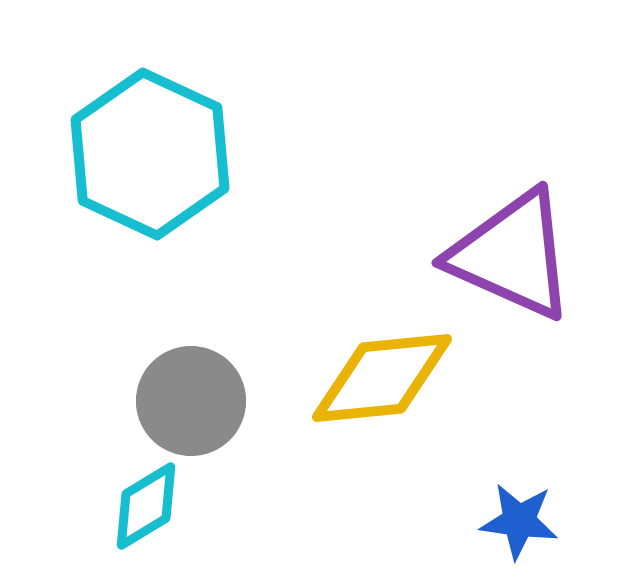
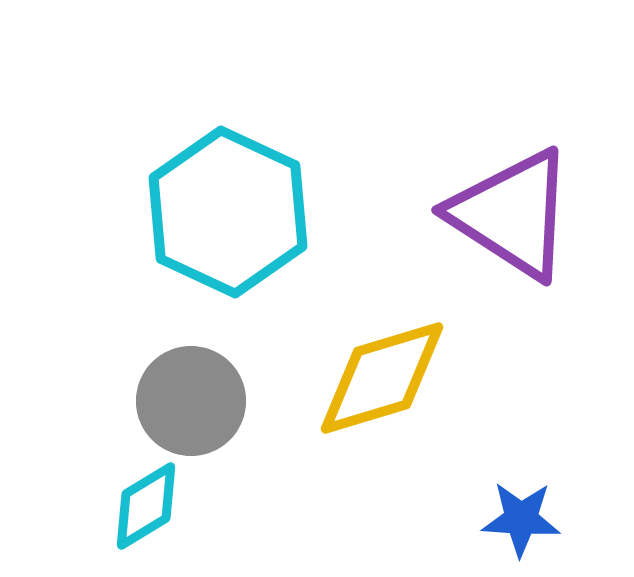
cyan hexagon: moved 78 px right, 58 px down
purple triangle: moved 41 px up; rotated 9 degrees clockwise
yellow diamond: rotated 11 degrees counterclockwise
blue star: moved 2 px right, 2 px up; rotated 4 degrees counterclockwise
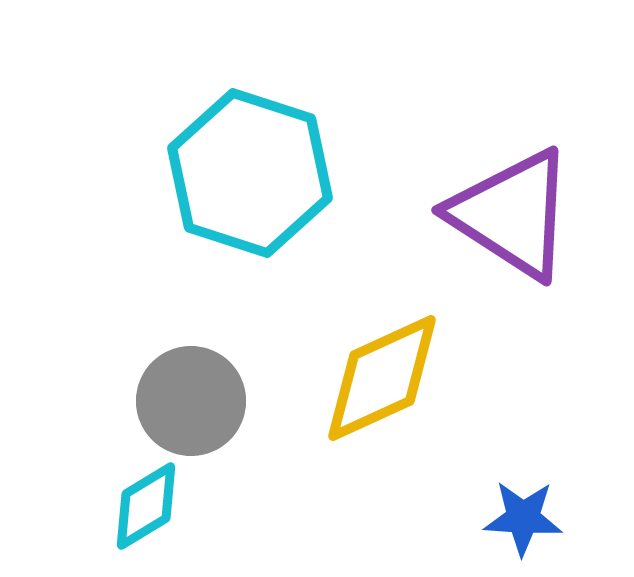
cyan hexagon: moved 22 px right, 39 px up; rotated 7 degrees counterclockwise
yellow diamond: rotated 8 degrees counterclockwise
blue star: moved 2 px right, 1 px up
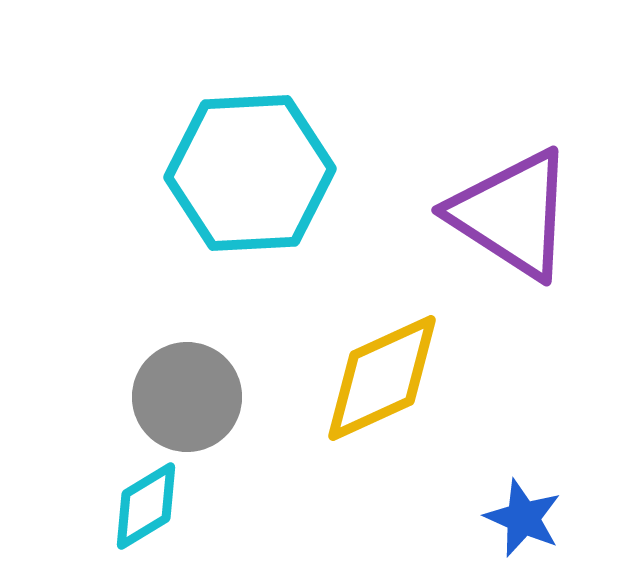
cyan hexagon: rotated 21 degrees counterclockwise
gray circle: moved 4 px left, 4 px up
blue star: rotated 20 degrees clockwise
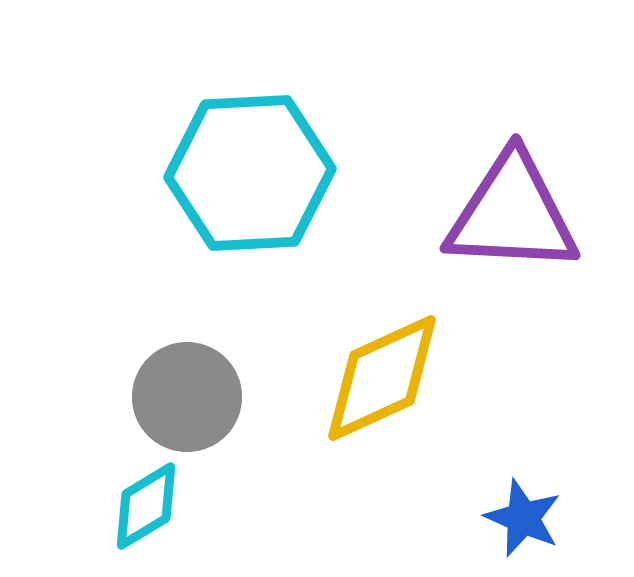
purple triangle: rotated 30 degrees counterclockwise
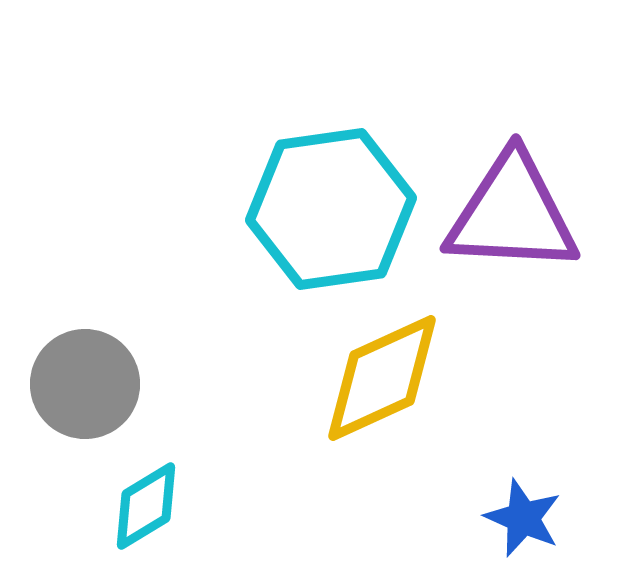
cyan hexagon: moved 81 px right, 36 px down; rotated 5 degrees counterclockwise
gray circle: moved 102 px left, 13 px up
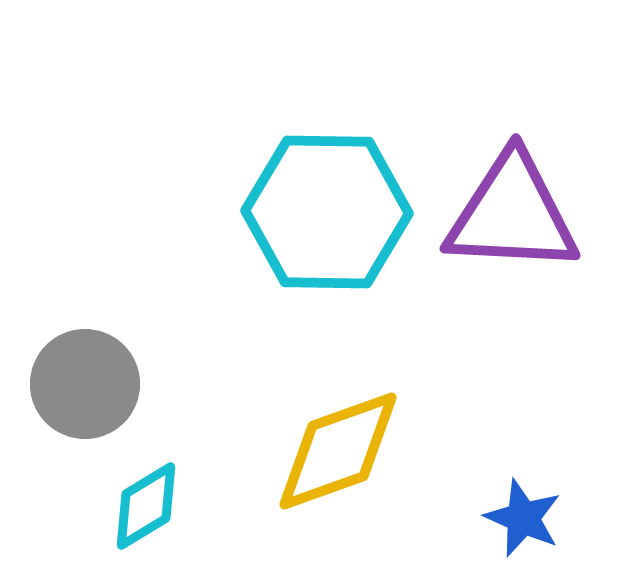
cyan hexagon: moved 4 px left, 3 px down; rotated 9 degrees clockwise
yellow diamond: moved 44 px left, 73 px down; rotated 5 degrees clockwise
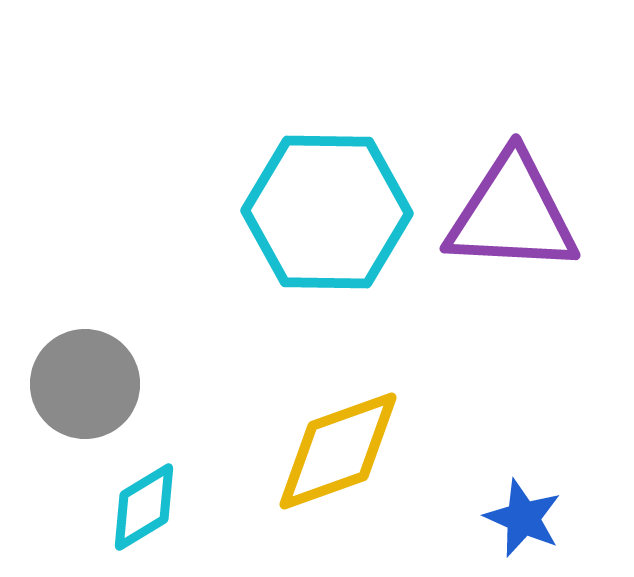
cyan diamond: moved 2 px left, 1 px down
